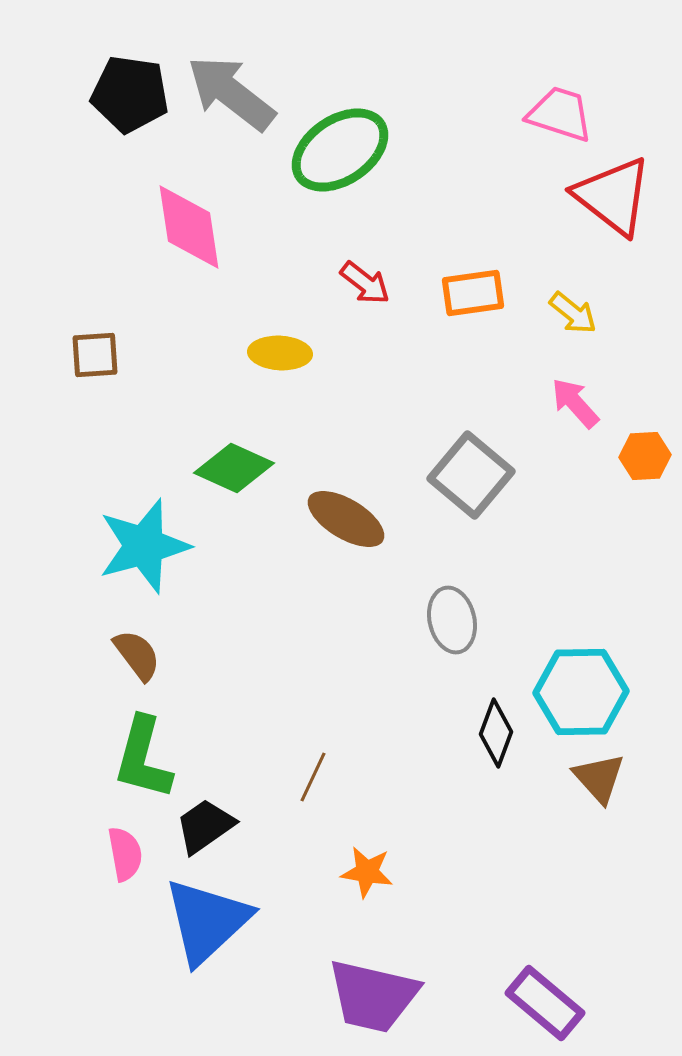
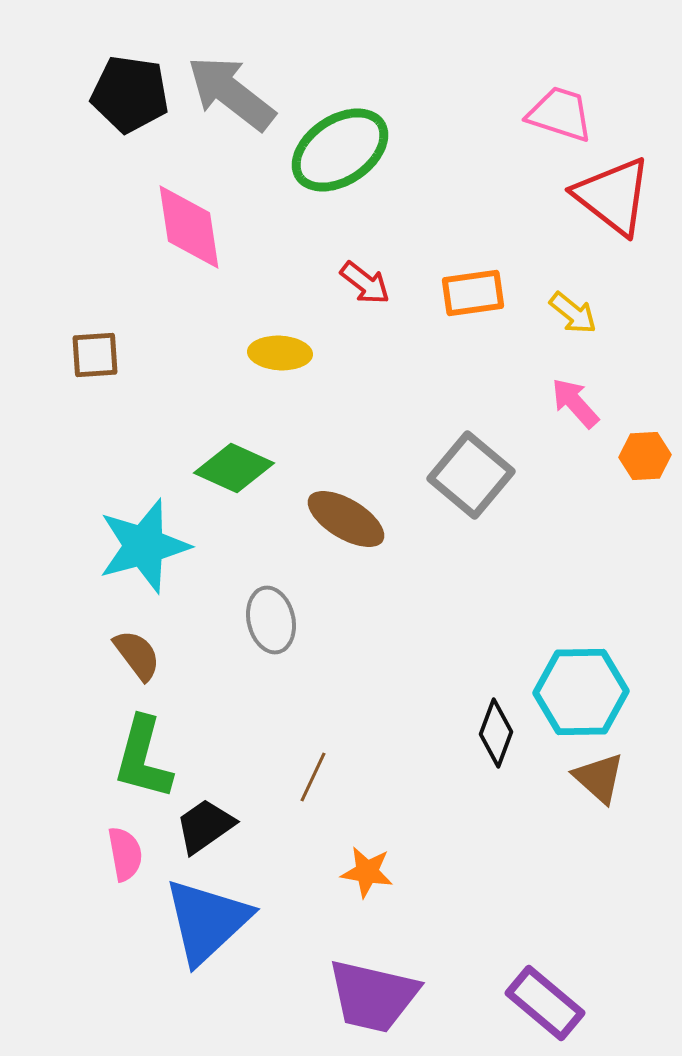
gray ellipse: moved 181 px left
brown triangle: rotated 6 degrees counterclockwise
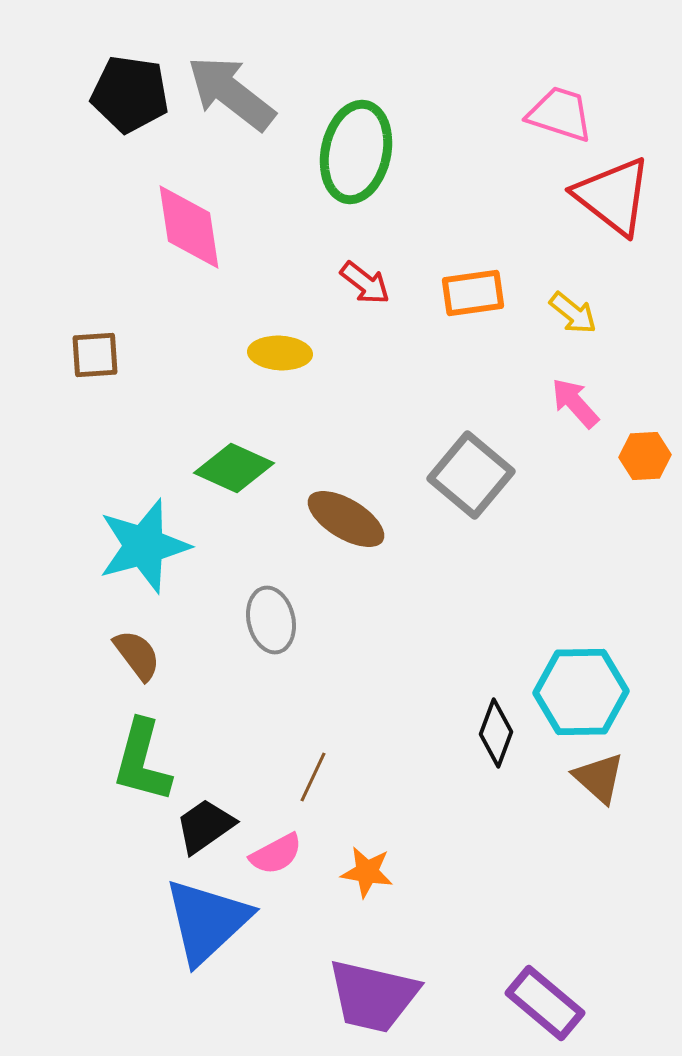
green ellipse: moved 16 px right, 2 px down; rotated 44 degrees counterclockwise
green L-shape: moved 1 px left, 3 px down
pink semicircle: moved 151 px right; rotated 72 degrees clockwise
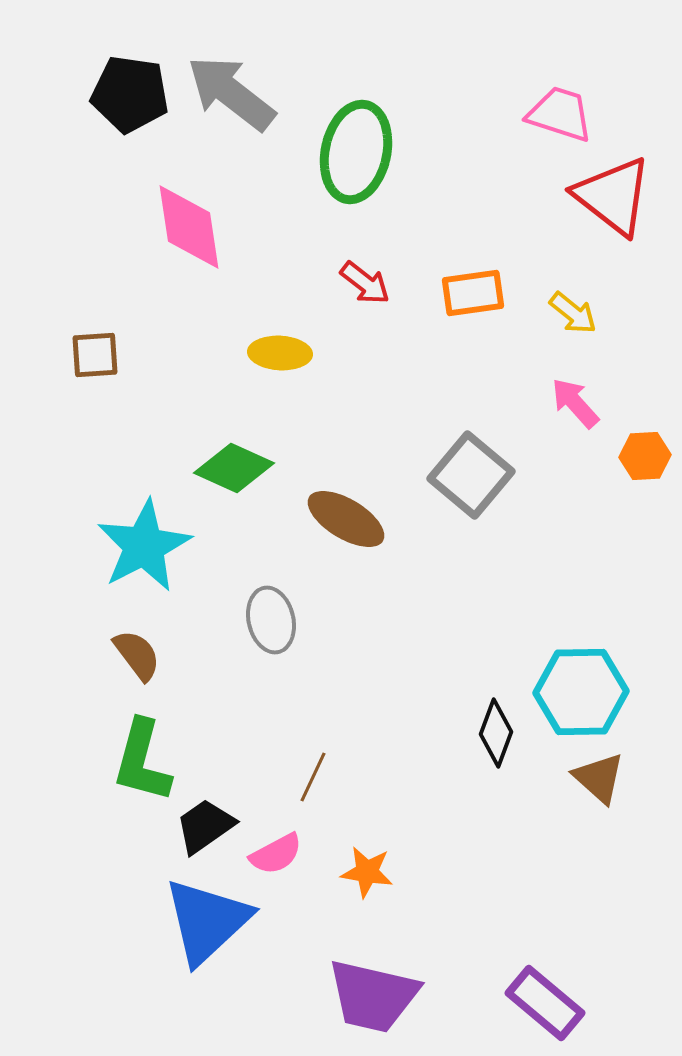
cyan star: rotated 12 degrees counterclockwise
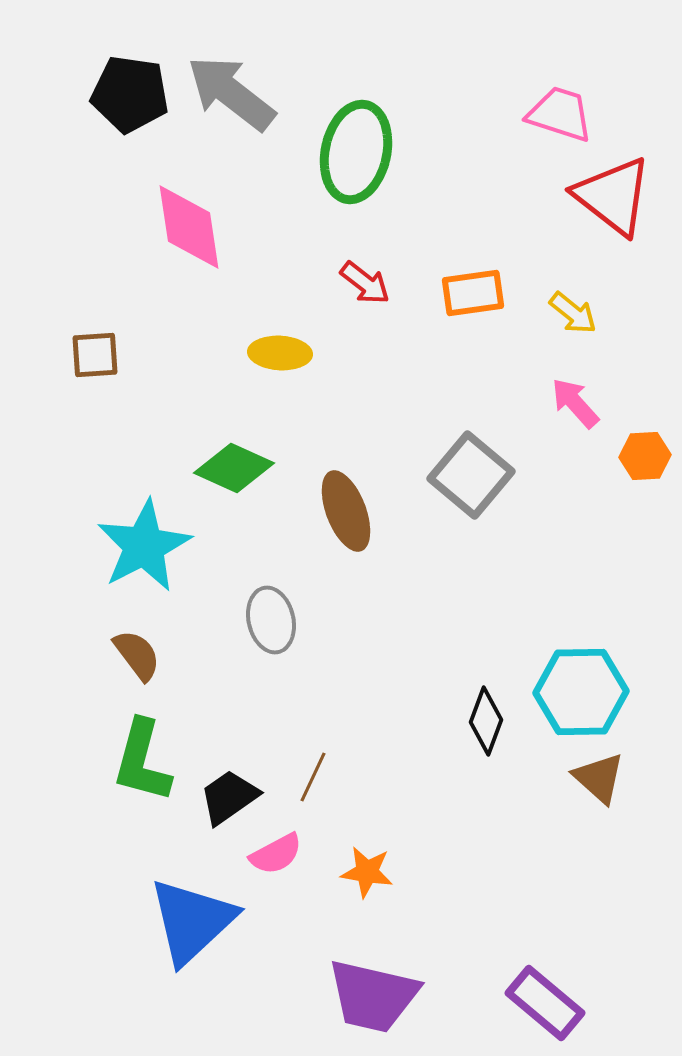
brown ellipse: moved 8 px up; rotated 38 degrees clockwise
black diamond: moved 10 px left, 12 px up
black trapezoid: moved 24 px right, 29 px up
blue triangle: moved 15 px left
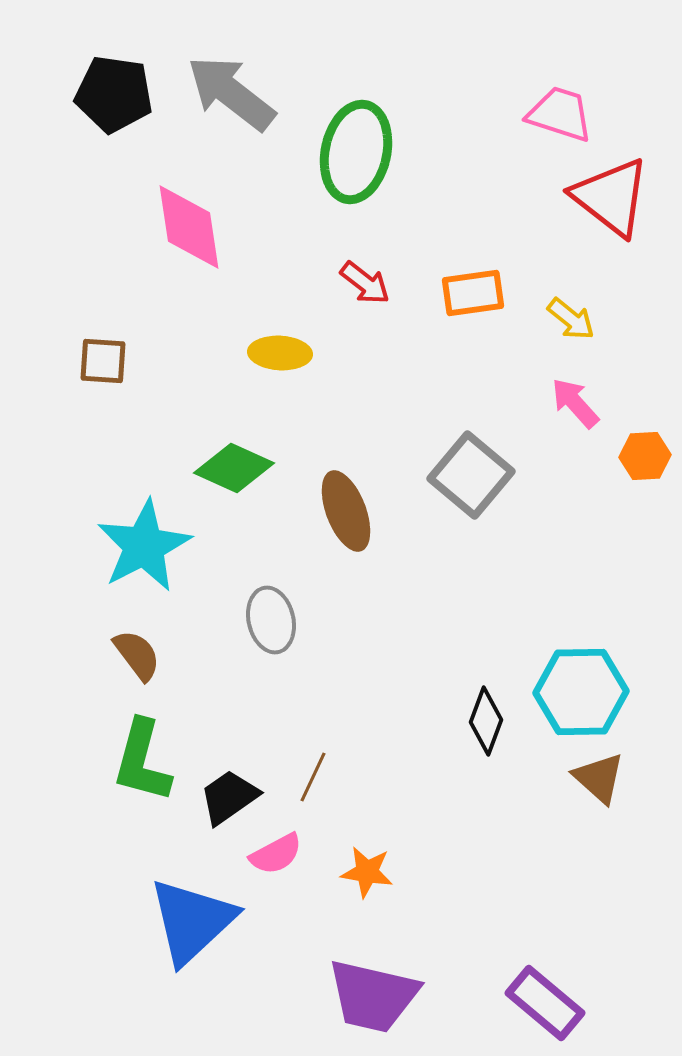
black pentagon: moved 16 px left
red triangle: moved 2 px left, 1 px down
yellow arrow: moved 2 px left, 6 px down
brown square: moved 8 px right, 6 px down; rotated 8 degrees clockwise
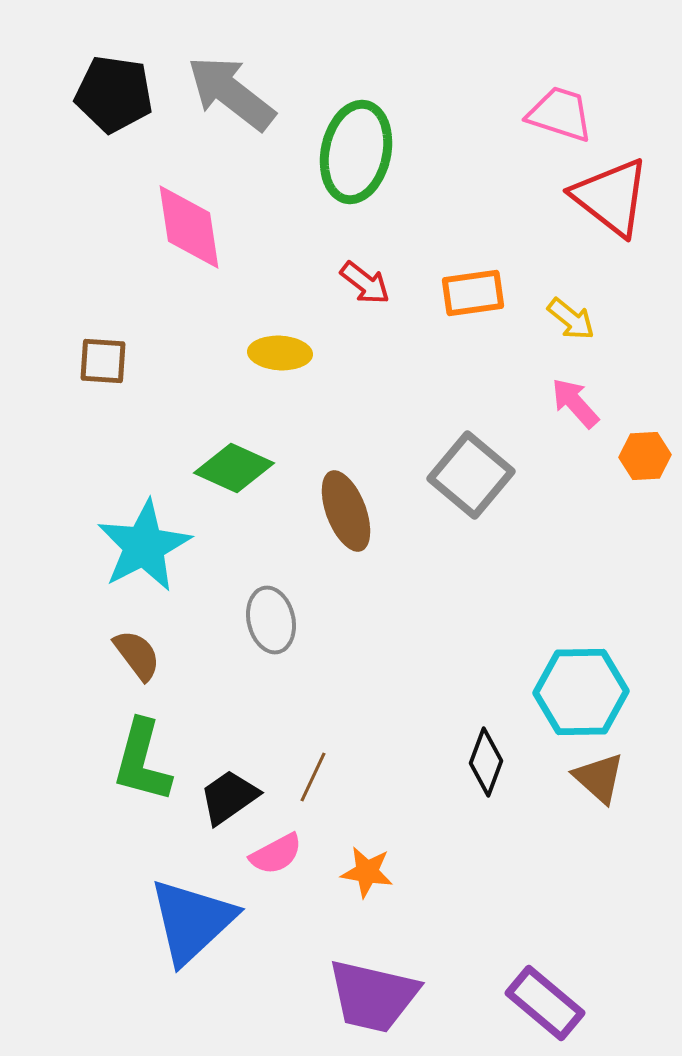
black diamond: moved 41 px down
